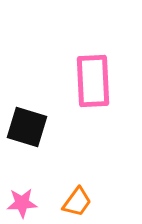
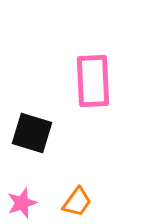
black square: moved 5 px right, 6 px down
pink star: rotated 16 degrees counterclockwise
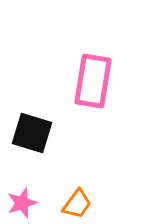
pink rectangle: rotated 12 degrees clockwise
orange trapezoid: moved 2 px down
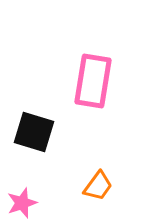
black square: moved 2 px right, 1 px up
orange trapezoid: moved 21 px right, 18 px up
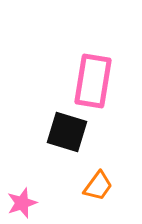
black square: moved 33 px right
